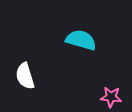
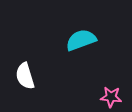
cyan semicircle: rotated 36 degrees counterclockwise
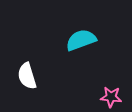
white semicircle: moved 2 px right
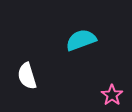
pink star: moved 1 px right, 2 px up; rotated 30 degrees clockwise
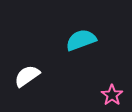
white semicircle: rotated 72 degrees clockwise
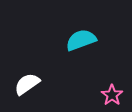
white semicircle: moved 8 px down
